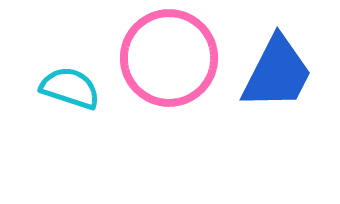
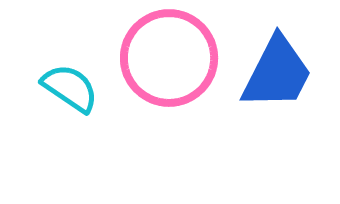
cyan semicircle: rotated 16 degrees clockwise
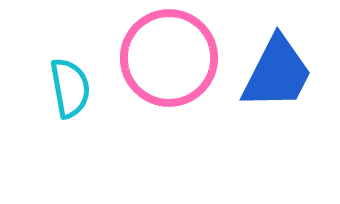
cyan semicircle: rotated 46 degrees clockwise
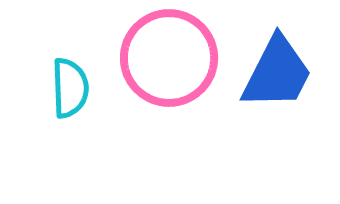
cyan semicircle: rotated 8 degrees clockwise
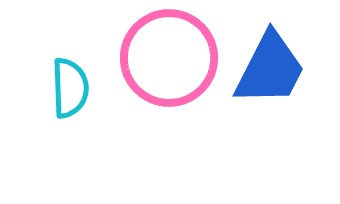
blue trapezoid: moved 7 px left, 4 px up
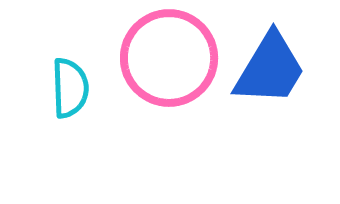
blue trapezoid: rotated 4 degrees clockwise
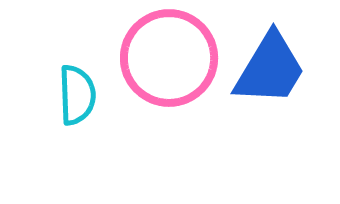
cyan semicircle: moved 7 px right, 7 px down
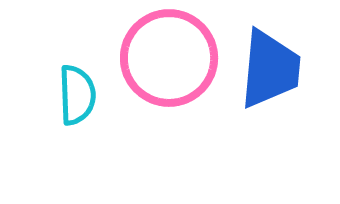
blue trapezoid: rotated 26 degrees counterclockwise
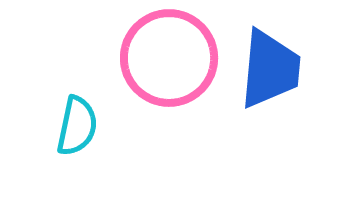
cyan semicircle: moved 31 px down; rotated 14 degrees clockwise
